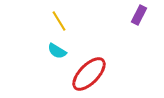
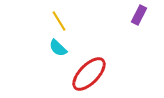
cyan semicircle: moved 1 px right, 3 px up; rotated 12 degrees clockwise
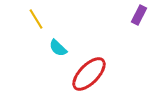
yellow line: moved 23 px left, 2 px up
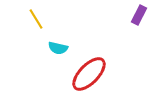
cyan semicircle: rotated 30 degrees counterclockwise
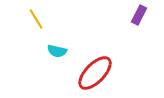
cyan semicircle: moved 1 px left, 3 px down
red ellipse: moved 6 px right, 1 px up
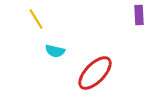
purple rectangle: rotated 30 degrees counterclockwise
cyan semicircle: moved 2 px left
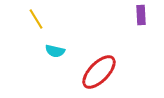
purple rectangle: moved 2 px right
red ellipse: moved 4 px right, 1 px up
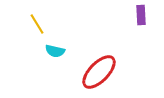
yellow line: moved 1 px right, 5 px down
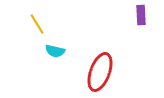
red ellipse: moved 1 px right; rotated 24 degrees counterclockwise
